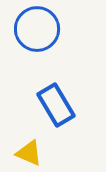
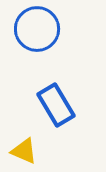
yellow triangle: moved 5 px left, 2 px up
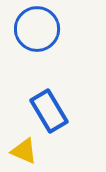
blue rectangle: moved 7 px left, 6 px down
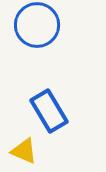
blue circle: moved 4 px up
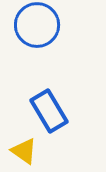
yellow triangle: rotated 12 degrees clockwise
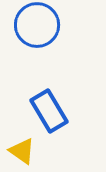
yellow triangle: moved 2 px left
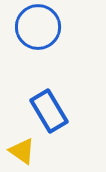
blue circle: moved 1 px right, 2 px down
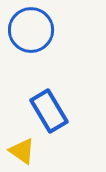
blue circle: moved 7 px left, 3 px down
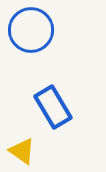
blue rectangle: moved 4 px right, 4 px up
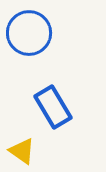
blue circle: moved 2 px left, 3 px down
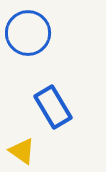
blue circle: moved 1 px left
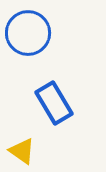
blue rectangle: moved 1 px right, 4 px up
